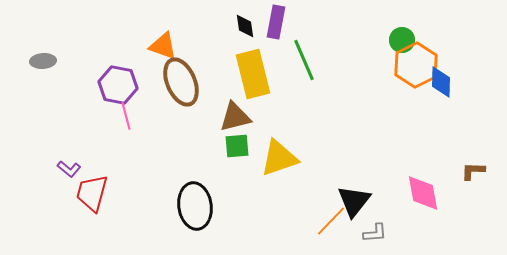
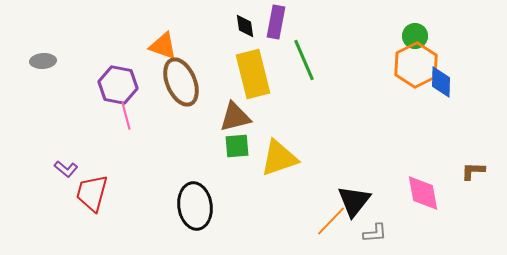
green circle: moved 13 px right, 4 px up
purple L-shape: moved 3 px left
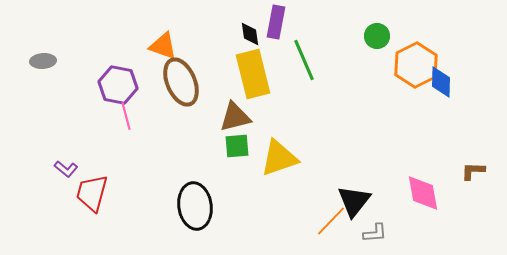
black diamond: moved 5 px right, 8 px down
green circle: moved 38 px left
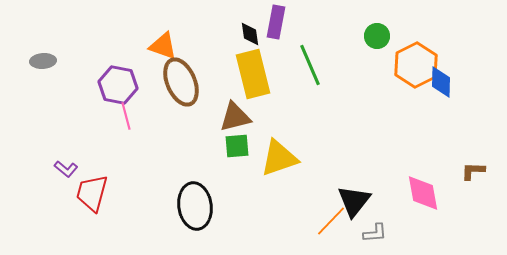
green line: moved 6 px right, 5 px down
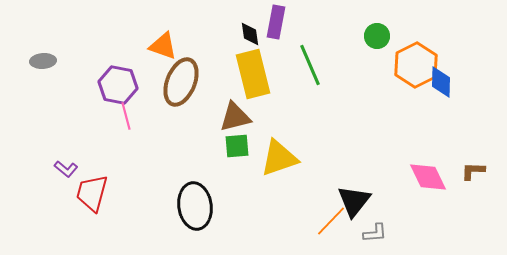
brown ellipse: rotated 45 degrees clockwise
pink diamond: moved 5 px right, 16 px up; rotated 15 degrees counterclockwise
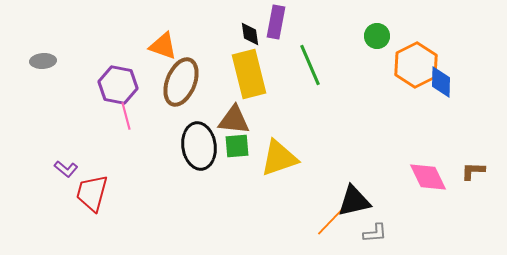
yellow rectangle: moved 4 px left
brown triangle: moved 1 px left, 3 px down; rotated 20 degrees clockwise
black triangle: rotated 39 degrees clockwise
black ellipse: moved 4 px right, 60 px up
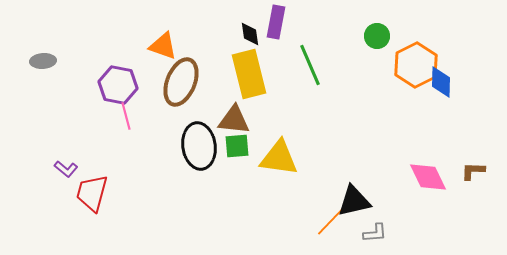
yellow triangle: rotated 27 degrees clockwise
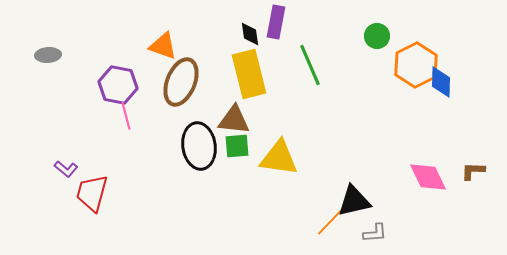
gray ellipse: moved 5 px right, 6 px up
